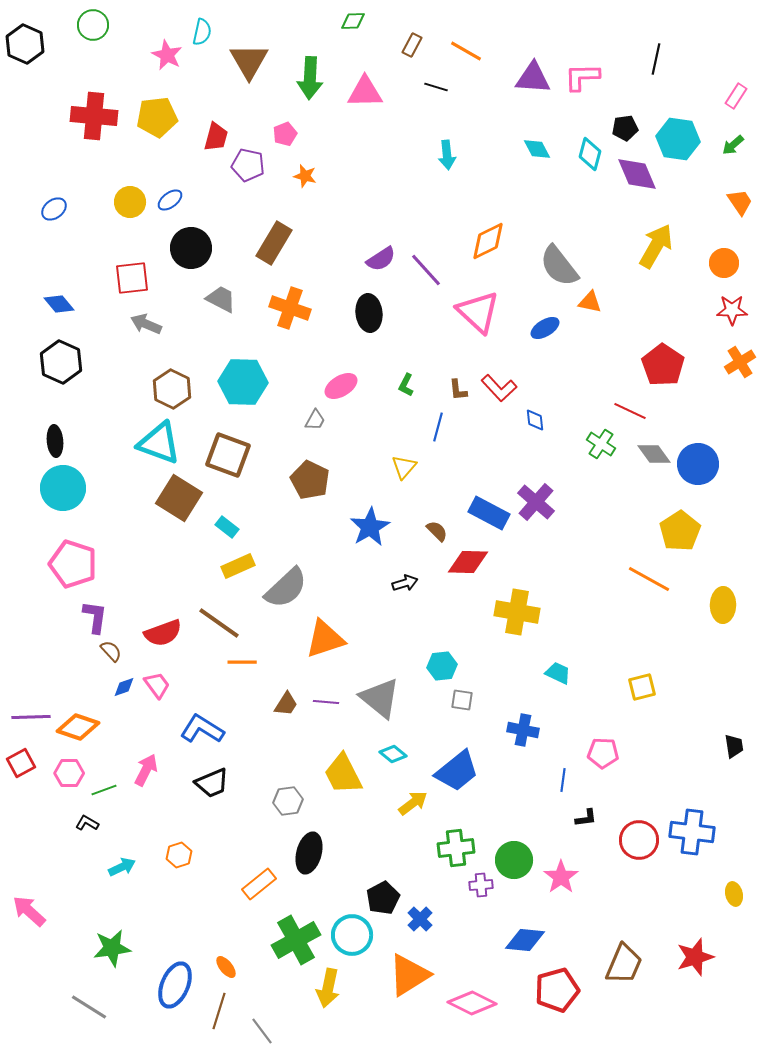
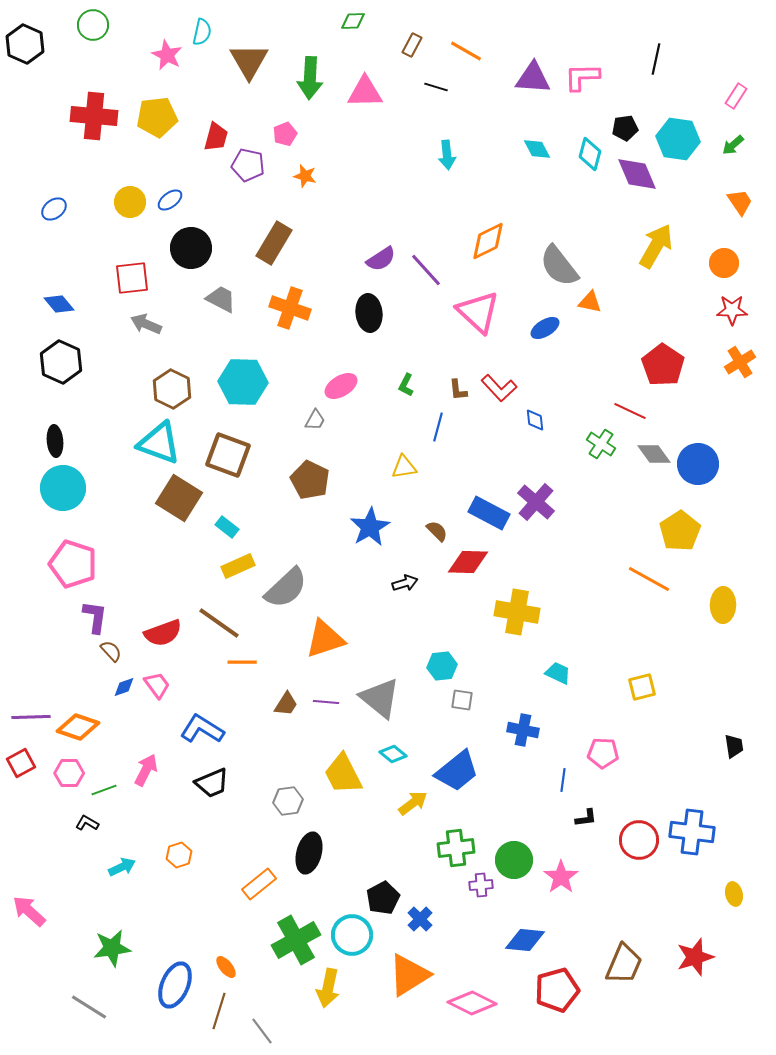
yellow triangle at (404, 467): rotated 40 degrees clockwise
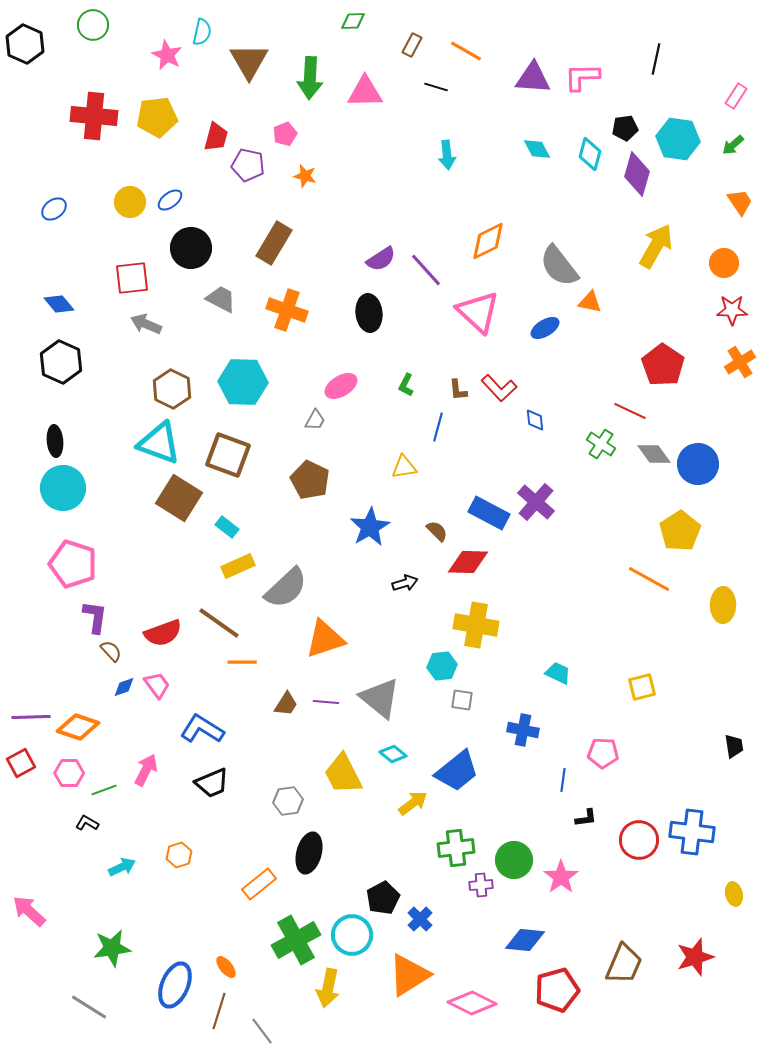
purple diamond at (637, 174): rotated 39 degrees clockwise
orange cross at (290, 308): moved 3 px left, 2 px down
yellow cross at (517, 612): moved 41 px left, 13 px down
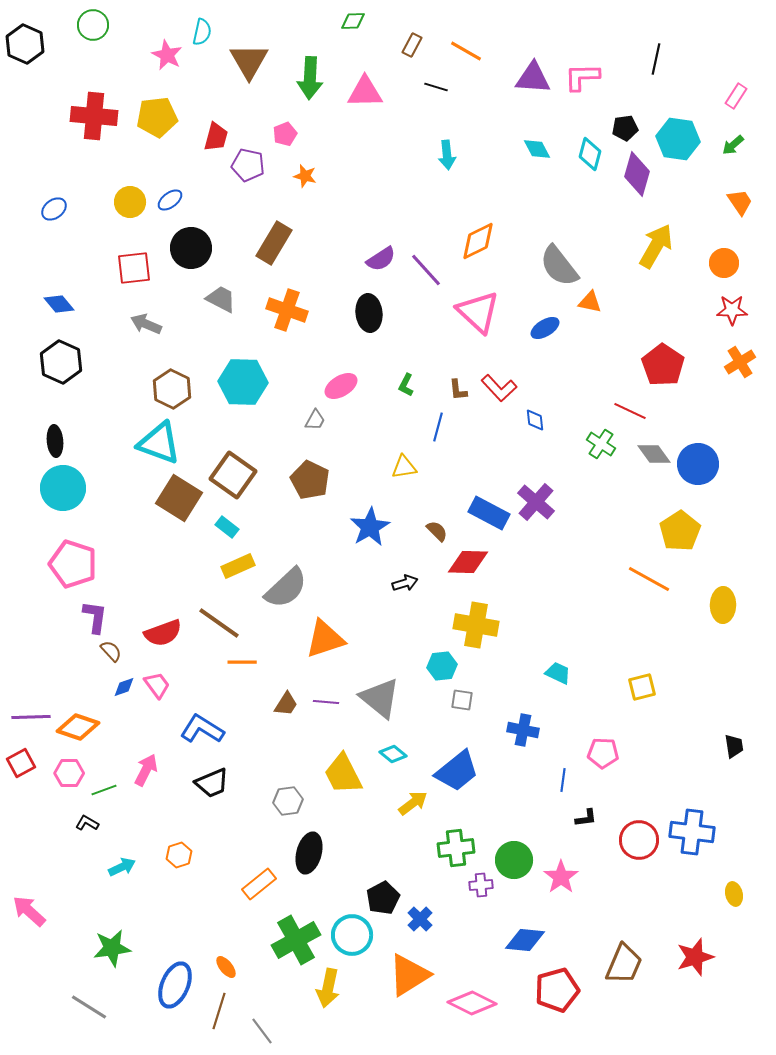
orange diamond at (488, 241): moved 10 px left
red square at (132, 278): moved 2 px right, 10 px up
brown square at (228, 455): moved 5 px right, 20 px down; rotated 15 degrees clockwise
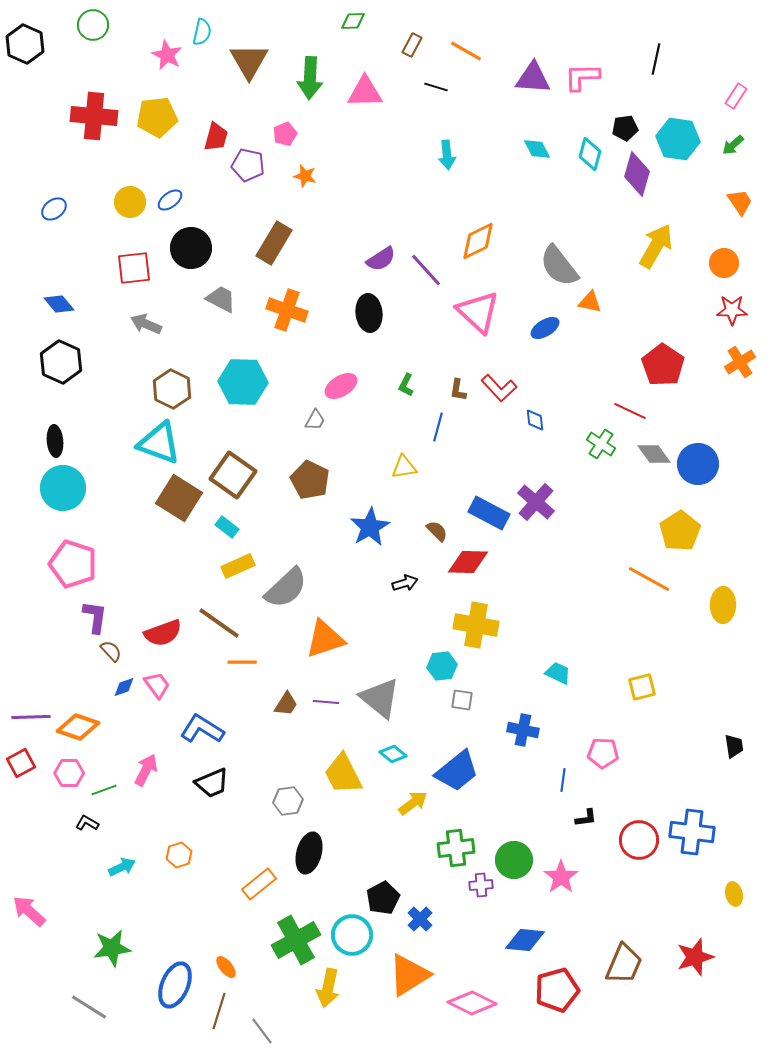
brown L-shape at (458, 390): rotated 15 degrees clockwise
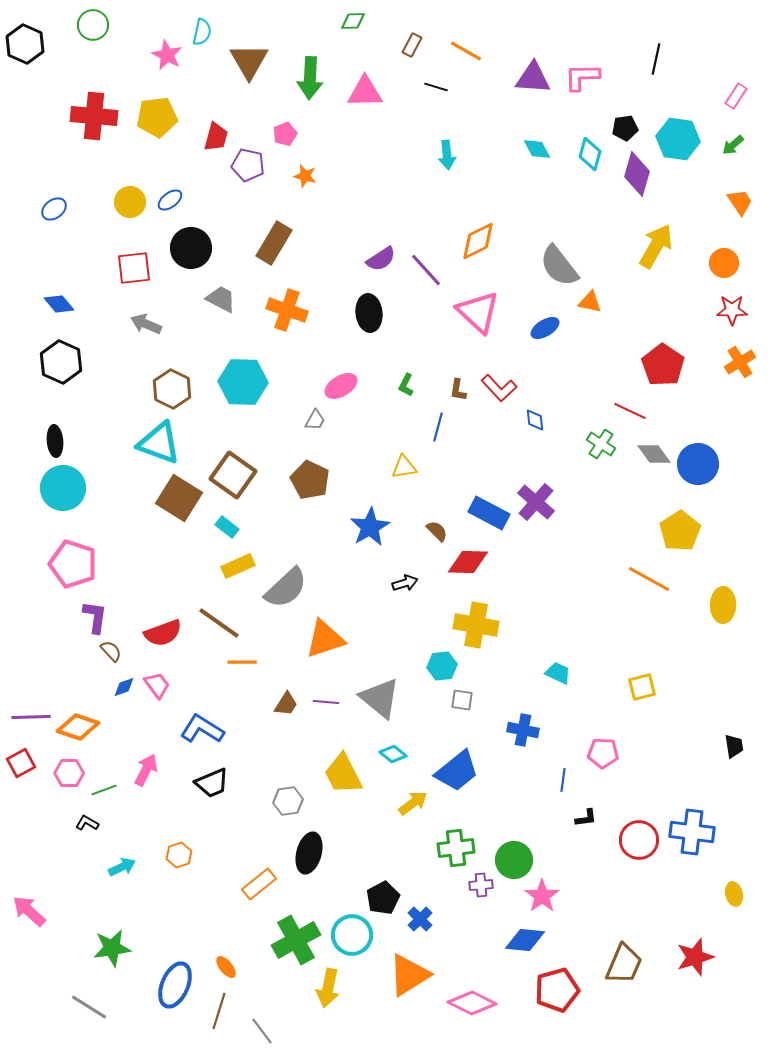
pink star at (561, 877): moved 19 px left, 19 px down
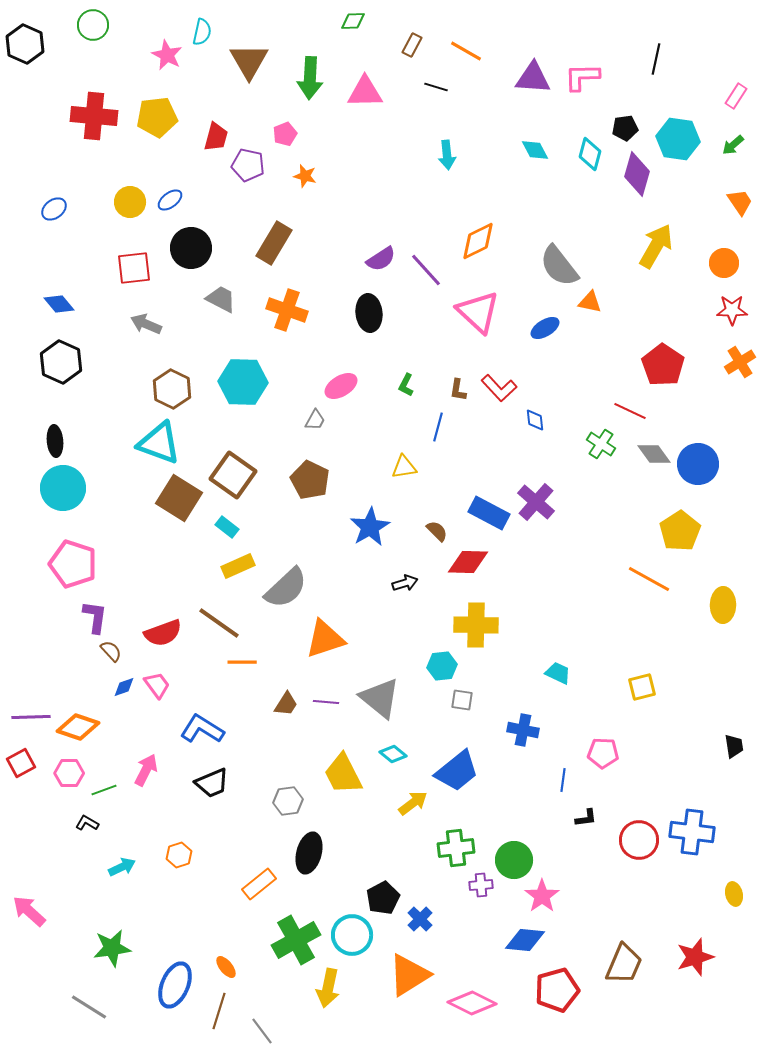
cyan diamond at (537, 149): moved 2 px left, 1 px down
yellow cross at (476, 625): rotated 9 degrees counterclockwise
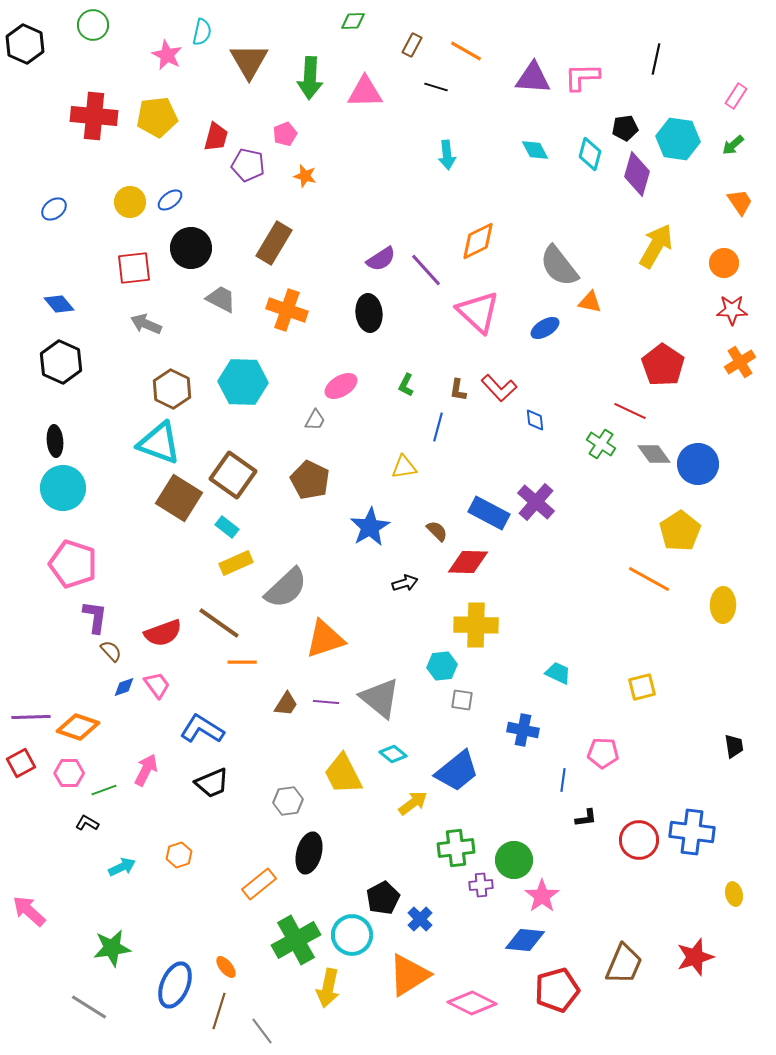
yellow rectangle at (238, 566): moved 2 px left, 3 px up
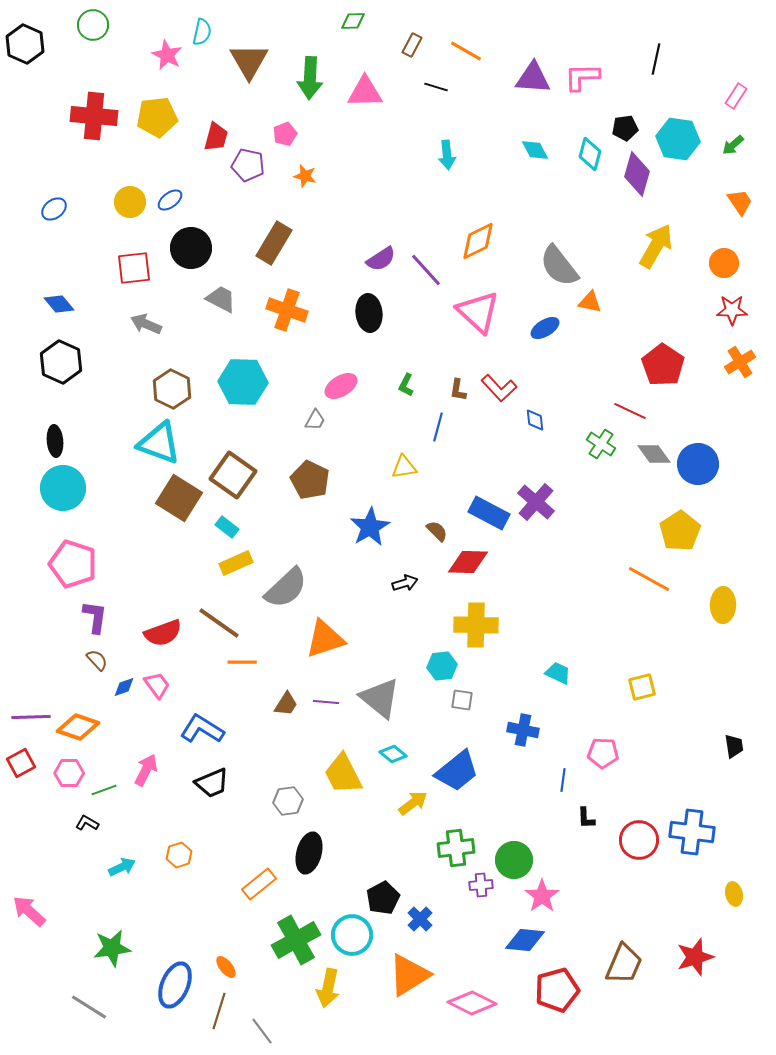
brown semicircle at (111, 651): moved 14 px left, 9 px down
black L-shape at (586, 818): rotated 95 degrees clockwise
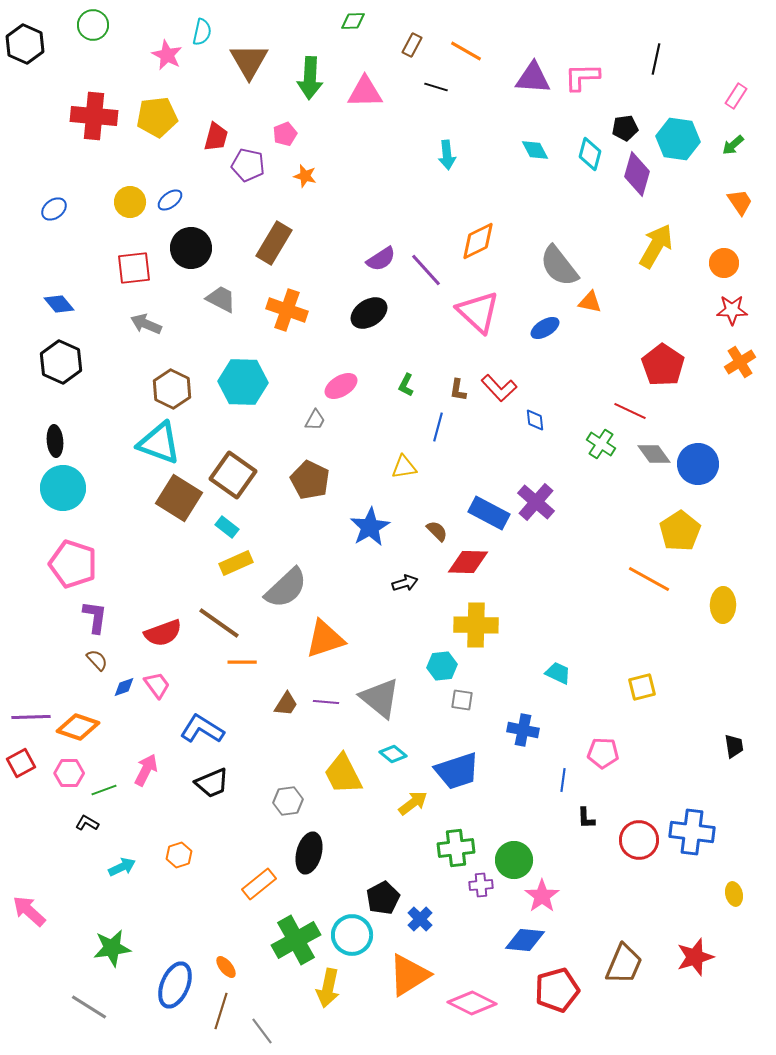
black ellipse at (369, 313): rotated 63 degrees clockwise
blue trapezoid at (457, 771): rotated 21 degrees clockwise
brown line at (219, 1011): moved 2 px right
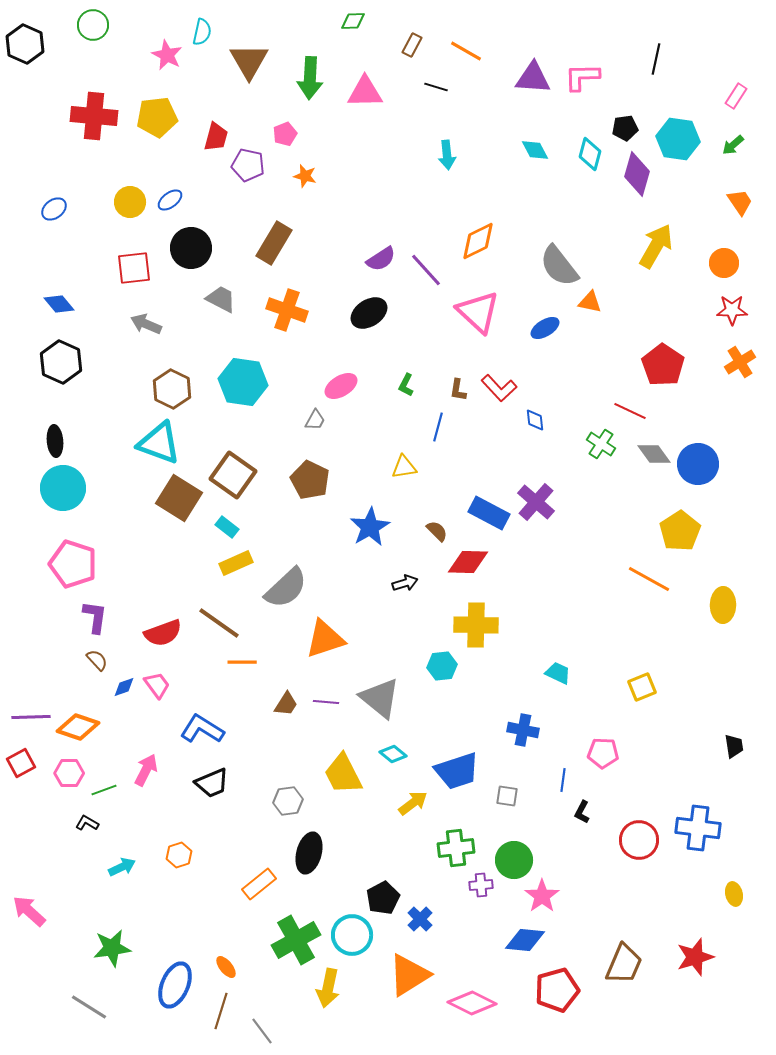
cyan hexagon at (243, 382): rotated 6 degrees clockwise
yellow square at (642, 687): rotated 8 degrees counterclockwise
gray square at (462, 700): moved 45 px right, 96 px down
black L-shape at (586, 818): moved 4 px left, 6 px up; rotated 30 degrees clockwise
blue cross at (692, 832): moved 6 px right, 4 px up
